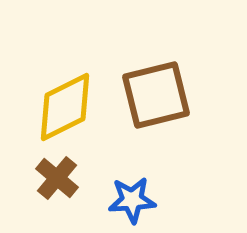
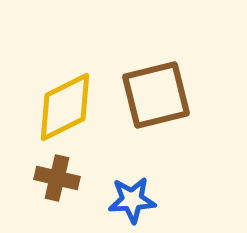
brown cross: rotated 27 degrees counterclockwise
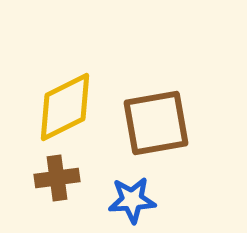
brown square: moved 28 px down; rotated 4 degrees clockwise
brown cross: rotated 21 degrees counterclockwise
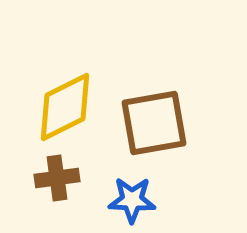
brown square: moved 2 px left
blue star: rotated 6 degrees clockwise
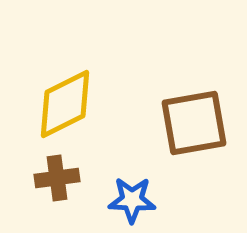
yellow diamond: moved 3 px up
brown square: moved 40 px right
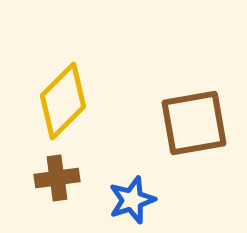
yellow diamond: moved 2 px left, 3 px up; rotated 18 degrees counterclockwise
blue star: rotated 21 degrees counterclockwise
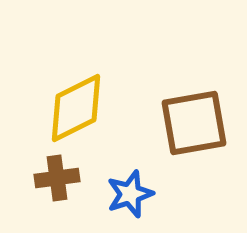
yellow diamond: moved 13 px right, 7 px down; rotated 18 degrees clockwise
blue star: moved 2 px left, 6 px up
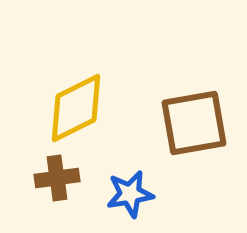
blue star: rotated 9 degrees clockwise
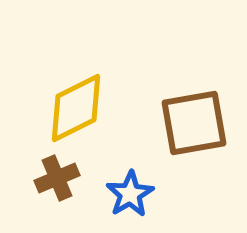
brown cross: rotated 15 degrees counterclockwise
blue star: rotated 21 degrees counterclockwise
